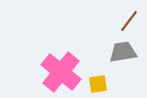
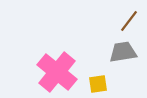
pink cross: moved 4 px left
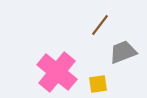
brown line: moved 29 px left, 4 px down
gray trapezoid: rotated 12 degrees counterclockwise
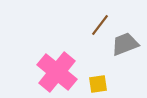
gray trapezoid: moved 2 px right, 8 px up
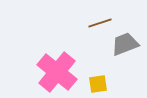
brown line: moved 2 px up; rotated 35 degrees clockwise
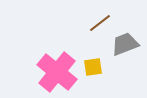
brown line: rotated 20 degrees counterclockwise
yellow square: moved 5 px left, 17 px up
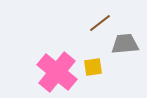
gray trapezoid: rotated 16 degrees clockwise
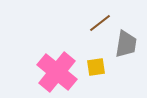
gray trapezoid: moved 1 px right; rotated 104 degrees clockwise
yellow square: moved 3 px right
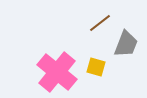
gray trapezoid: rotated 12 degrees clockwise
yellow square: rotated 24 degrees clockwise
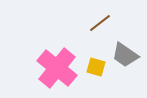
gray trapezoid: moved 1 px left, 11 px down; rotated 104 degrees clockwise
pink cross: moved 4 px up
